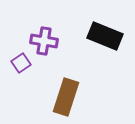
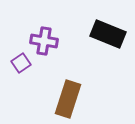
black rectangle: moved 3 px right, 2 px up
brown rectangle: moved 2 px right, 2 px down
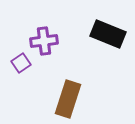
purple cross: rotated 16 degrees counterclockwise
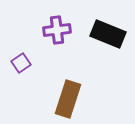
purple cross: moved 13 px right, 11 px up
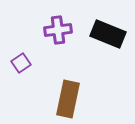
purple cross: moved 1 px right
brown rectangle: rotated 6 degrees counterclockwise
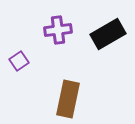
black rectangle: rotated 52 degrees counterclockwise
purple square: moved 2 px left, 2 px up
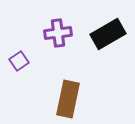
purple cross: moved 3 px down
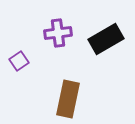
black rectangle: moved 2 px left, 5 px down
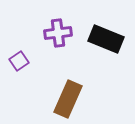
black rectangle: rotated 52 degrees clockwise
brown rectangle: rotated 12 degrees clockwise
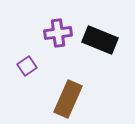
black rectangle: moved 6 px left, 1 px down
purple square: moved 8 px right, 5 px down
